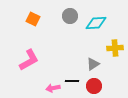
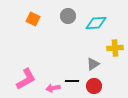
gray circle: moved 2 px left
pink L-shape: moved 3 px left, 19 px down
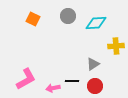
yellow cross: moved 1 px right, 2 px up
red circle: moved 1 px right
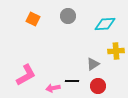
cyan diamond: moved 9 px right, 1 px down
yellow cross: moved 5 px down
pink L-shape: moved 4 px up
red circle: moved 3 px right
